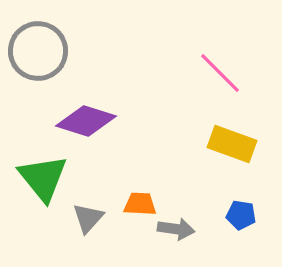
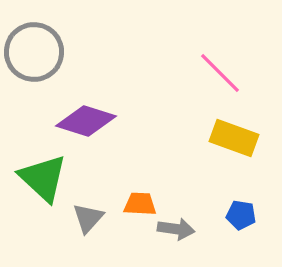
gray circle: moved 4 px left, 1 px down
yellow rectangle: moved 2 px right, 6 px up
green triangle: rotated 8 degrees counterclockwise
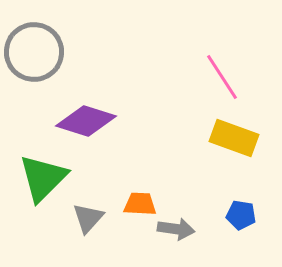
pink line: moved 2 px right, 4 px down; rotated 12 degrees clockwise
green triangle: rotated 32 degrees clockwise
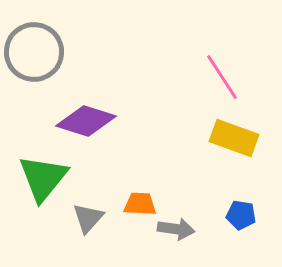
green triangle: rotated 6 degrees counterclockwise
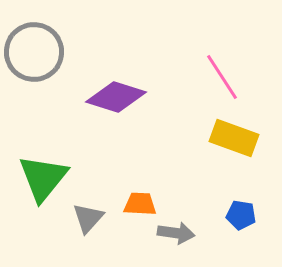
purple diamond: moved 30 px right, 24 px up
gray arrow: moved 4 px down
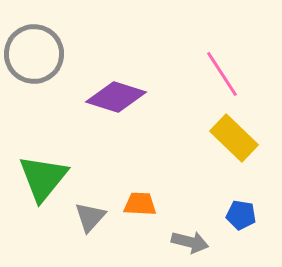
gray circle: moved 2 px down
pink line: moved 3 px up
yellow rectangle: rotated 24 degrees clockwise
gray triangle: moved 2 px right, 1 px up
gray arrow: moved 14 px right, 9 px down; rotated 6 degrees clockwise
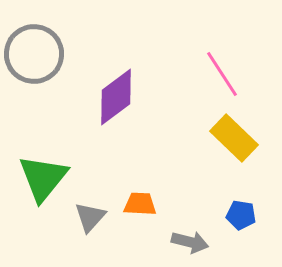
purple diamond: rotated 54 degrees counterclockwise
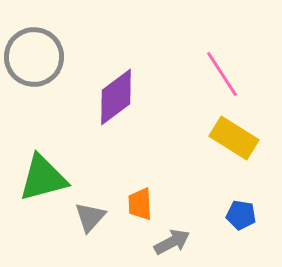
gray circle: moved 3 px down
yellow rectangle: rotated 12 degrees counterclockwise
green triangle: rotated 36 degrees clockwise
orange trapezoid: rotated 96 degrees counterclockwise
gray arrow: moved 18 px left; rotated 42 degrees counterclockwise
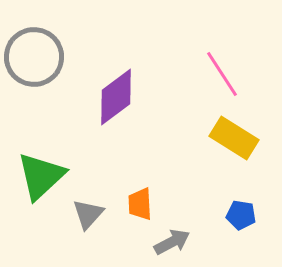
green triangle: moved 2 px left, 2 px up; rotated 28 degrees counterclockwise
gray triangle: moved 2 px left, 3 px up
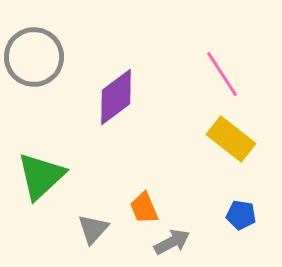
yellow rectangle: moved 3 px left, 1 px down; rotated 6 degrees clockwise
orange trapezoid: moved 4 px right, 4 px down; rotated 20 degrees counterclockwise
gray triangle: moved 5 px right, 15 px down
